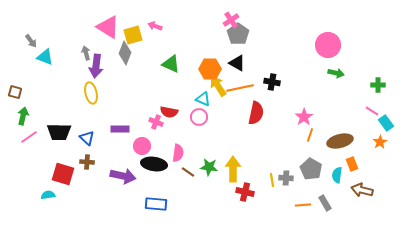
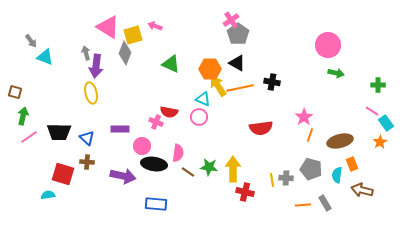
red semicircle at (256, 113): moved 5 px right, 15 px down; rotated 70 degrees clockwise
gray pentagon at (311, 169): rotated 15 degrees counterclockwise
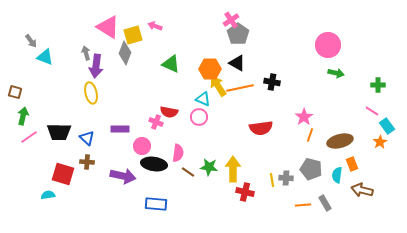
cyan rectangle at (386, 123): moved 1 px right, 3 px down
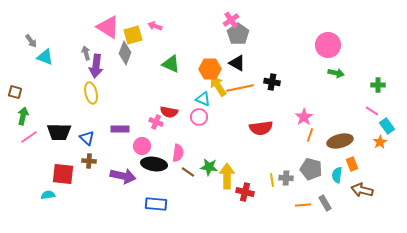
brown cross at (87, 162): moved 2 px right, 1 px up
yellow arrow at (233, 169): moved 6 px left, 7 px down
red square at (63, 174): rotated 10 degrees counterclockwise
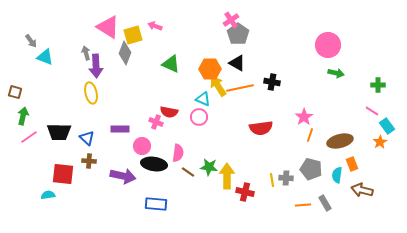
purple arrow at (96, 66): rotated 10 degrees counterclockwise
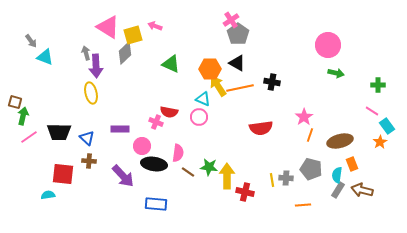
gray diamond at (125, 53): rotated 25 degrees clockwise
brown square at (15, 92): moved 10 px down
purple arrow at (123, 176): rotated 35 degrees clockwise
gray rectangle at (325, 203): moved 13 px right, 13 px up; rotated 63 degrees clockwise
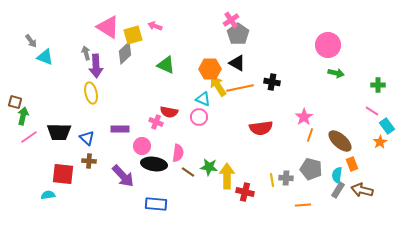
green triangle at (171, 64): moved 5 px left, 1 px down
brown ellipse at (340, 141): rotated 55 degrees clockwise
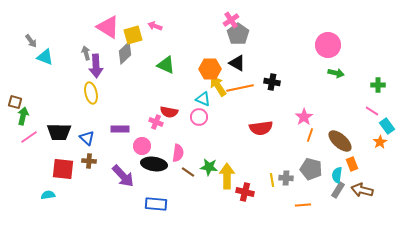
red square at (63, 174): moved 5 px up
